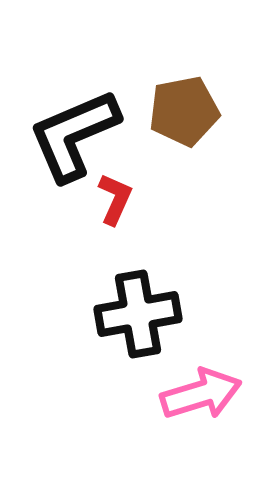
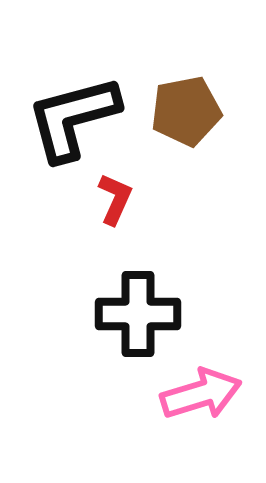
brown pentagon: moved 2 px right
black L-shape: moved 1 px left, 17 px up; rotated 8 degrees clockwise
black cross: rotated 10 degrees clockwise
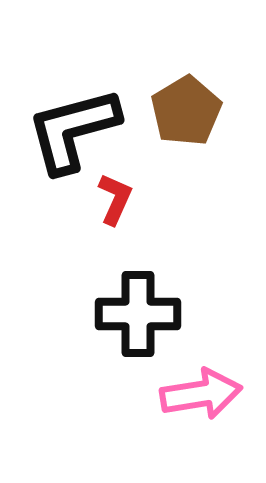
brown pentagon: rotated 20 degrees counterclockwise
black L-shape: moved 12 px down
pink arrow: rotated 8 degrees clockwise
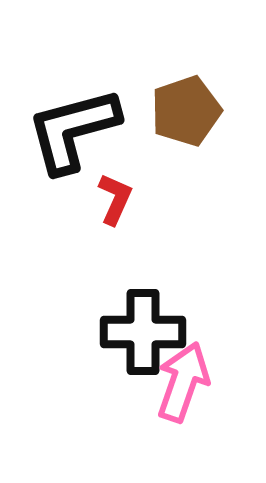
brown pentagon: rotated 12 degrees clockwise
black cross: moved 5 px right, 18 px down
pink arrow: moved 18 px left, 12 px up; rotated 62 degrees counterclockwise
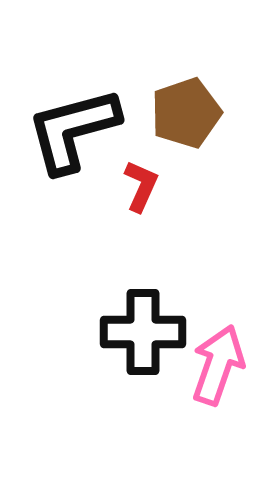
brown pentagon: moved 2 px down
red L-shape: moved 26 px right, 13 px up
pink arrow: moved 35 px right, 17 px up
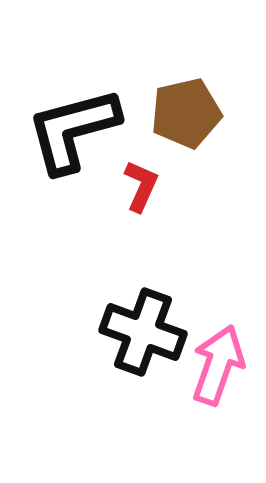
brown pentagon: rotated 6 degrees clockwise
black cross: rotated 20 degrees clockwise
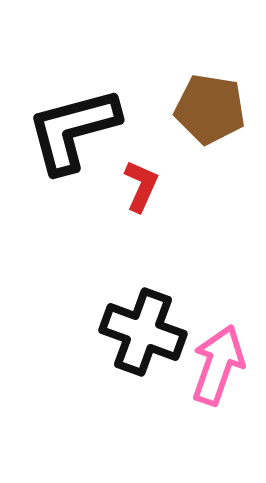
brown pentagon: moved 24 px right, 4 px up; rotated 22 degrees clockwise
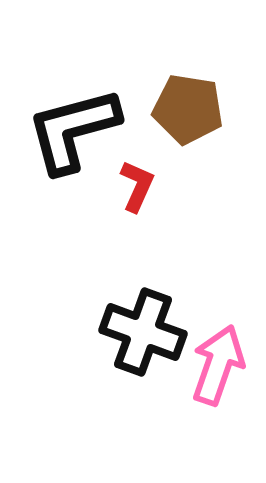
brown pentagon: moved 22 px left
red L-shape: moved 4 px left
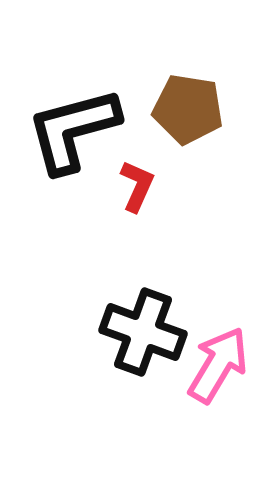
pink arrow: rotated 12 degrees clockwise
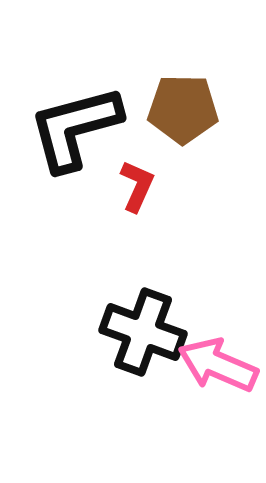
brown pentagon: moved 5 px left; rotated 8 degrees counterclockwise
black L-shape: moved 2 px right, 2 px up
pink arrow: rotated 98 degrees counterclockwise
